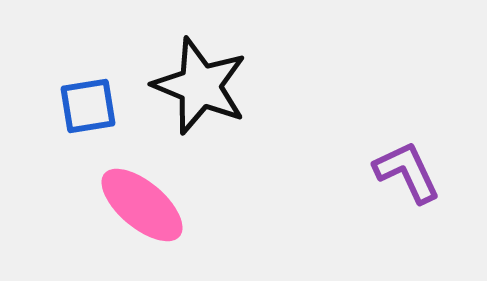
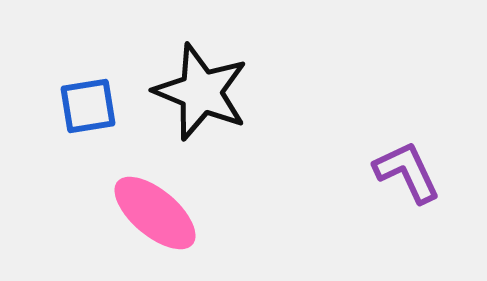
black star: moved 1 px right, 6 px down
pink ellipse: moved 13 px right, 8 px down
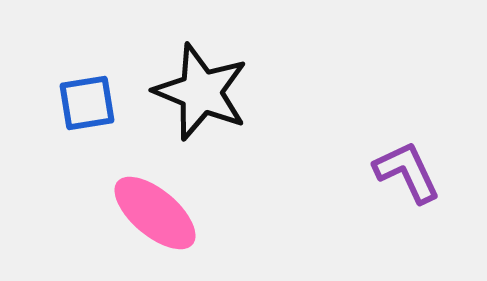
blue square: moved 1 px left, 3 px up
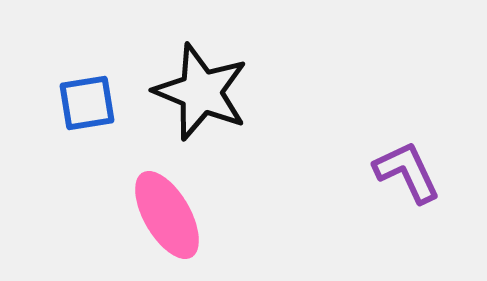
pink ellipse: moved 12 px right, 2 px down; rotated 20 degrees clockwise
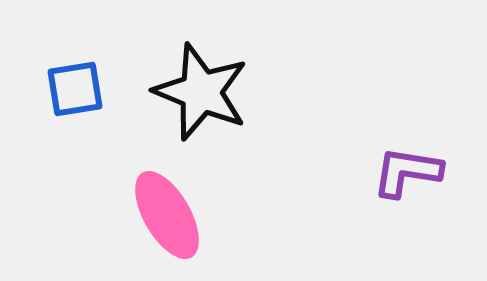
blue square: moved 12 px left, 14 px up
purple L-shape: rotated 56 degrees counterclockwise
